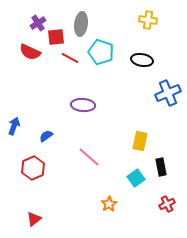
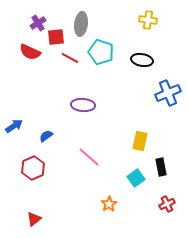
blue arrow: rotated 36 degrees clockwise
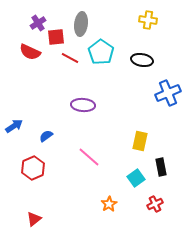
cyan pentagon: rotated 15 degrees clockwise
red cross: moved 12 px left
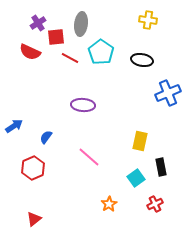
blue semicircle: moved 1 px down; rotated 16 degrees counterclockwise
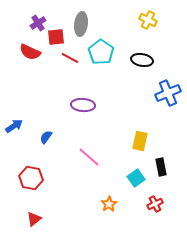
yellow cross: rotated 18 degrees clockwise
red hexagon: moved 2 px left, 10 px down; rotated 25 degrees counterclockwise
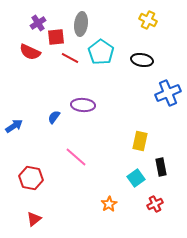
blue semicircle: moved 8 px right, 20 px up
pink line: moved 13 px left
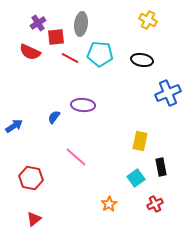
cyan pentagon: moved 1 px left, 2 px down; rotated 30 degrees counterclockwise
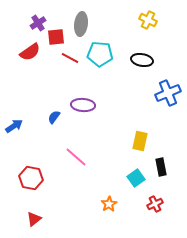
red semicircle: rotated 60 degrees counterclockwise
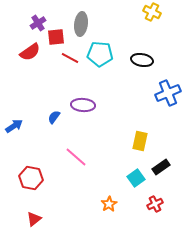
yellow cross: moved 4 px right, 8 px up
black rectangle: rotated 66 degrees clockwise
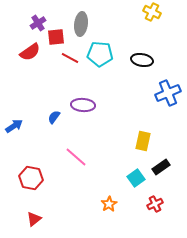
yellow rectangle: moved 3 px right
